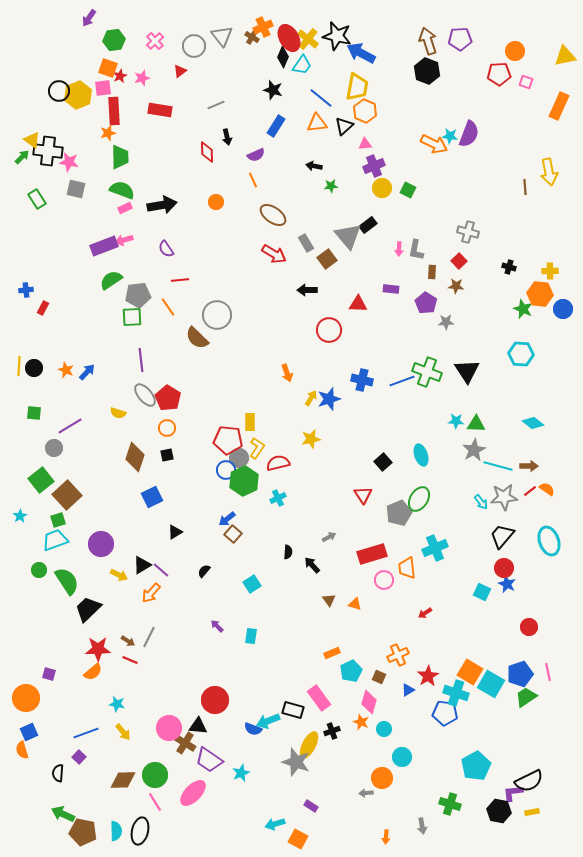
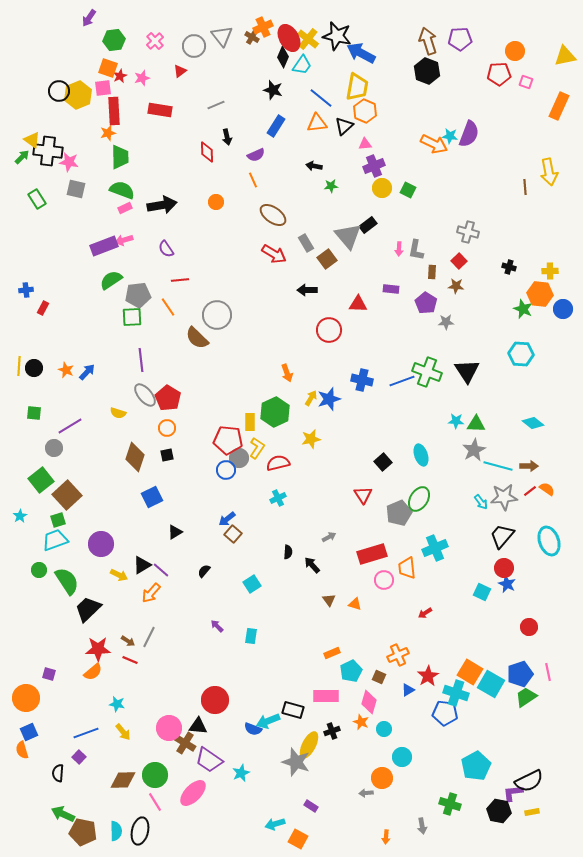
green hexagon at (244, 481): moved 31 px right, 69 px up
pink rectangle at (319, 698): moved 7 px right, 2 px up; rotated 55 degrees counterclockwise
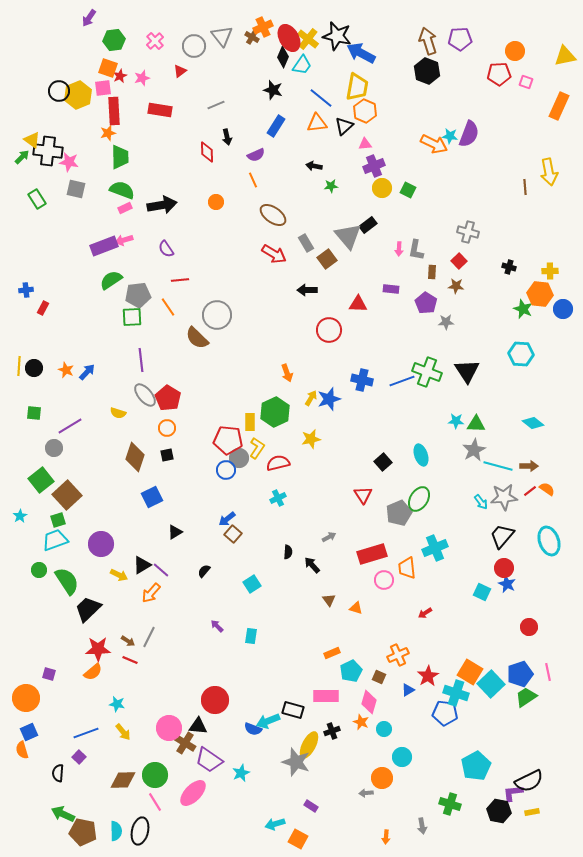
orange triangle at (355, 604): moved 1 px right, 4 px down
cyan square at (491, 684): rotated 16 degrees clockwise
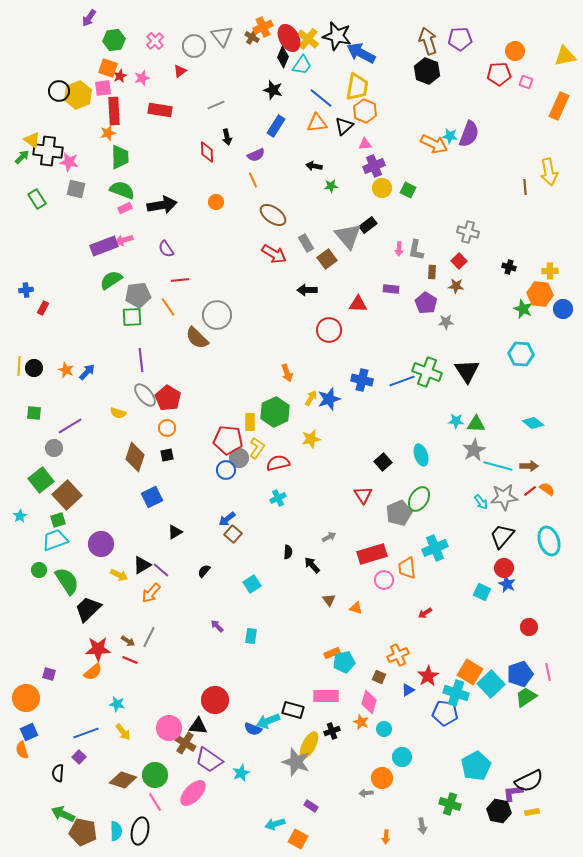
cyan pentagon at (351, 671): moved 7 px left, 9 px up; rotated 15 degrees clockwise
brown diamond at (123, 780): rotated 20 degrees clockwise
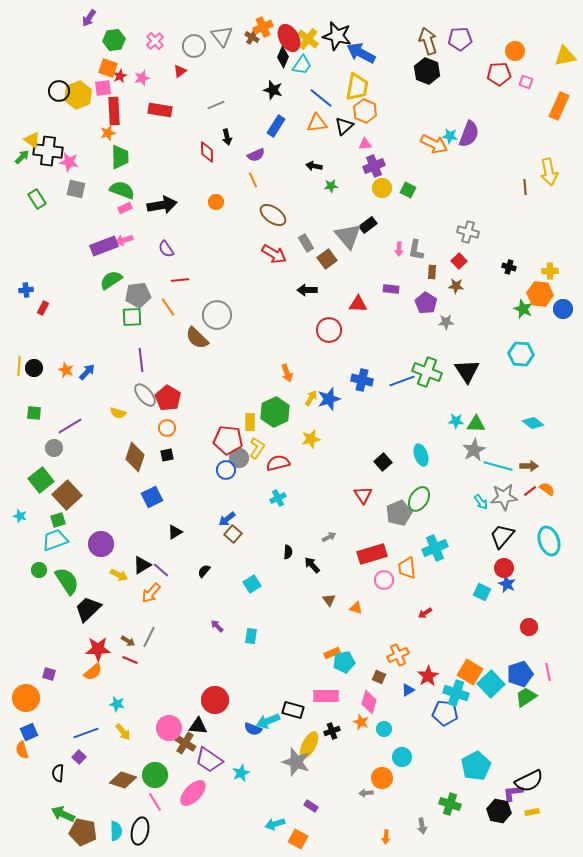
cyan star at (20, 516): rotated 24 degrees counterclockwise
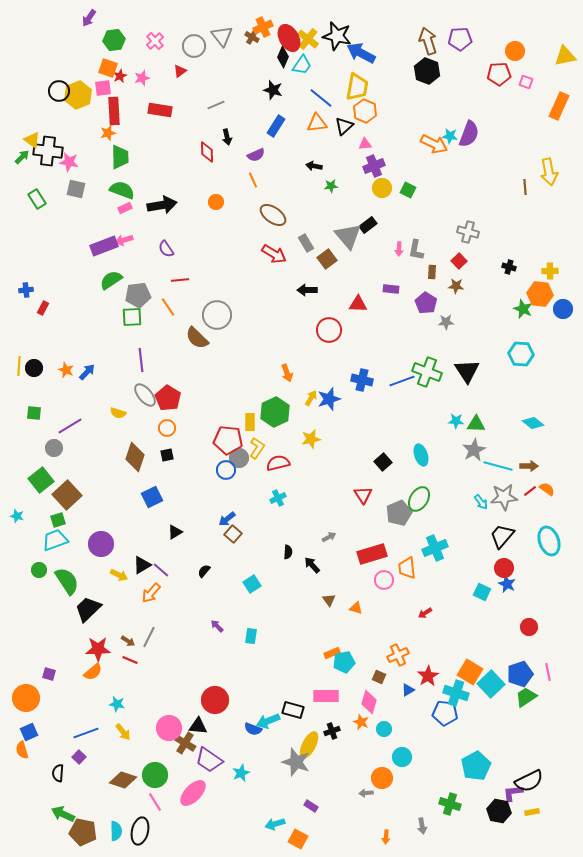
cyan star at (20, 516): moved 3 px left
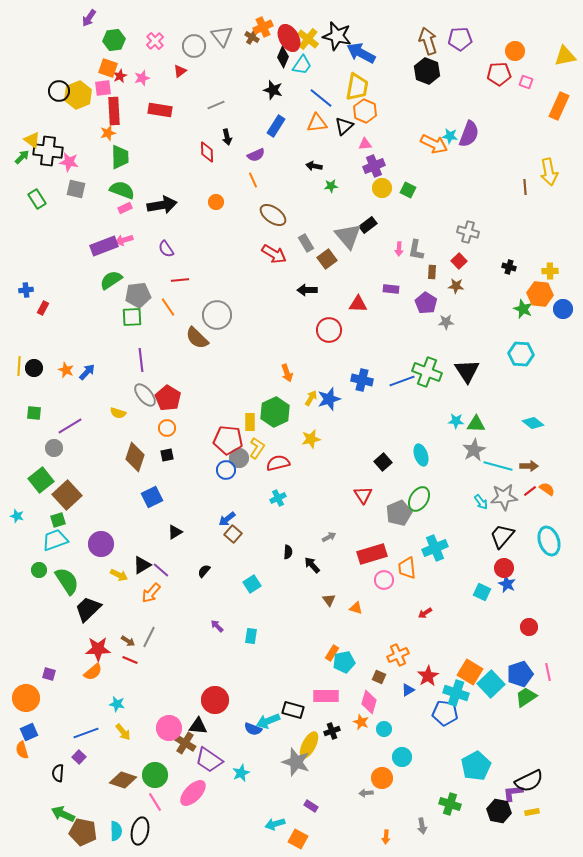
orange rectangle at (332, 653): rotated 35 degrees counterclockwise
